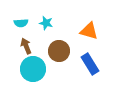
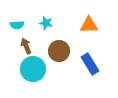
cyan semicircle: moved 4 px left, 2 px down
orange triangle: moved 6 px up; rotated 18 degrees counterclockwise
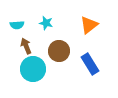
orange triangle: rotated 36 degrees counterclockwise
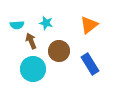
brown arrow: moved 5 px right, 5 px up
